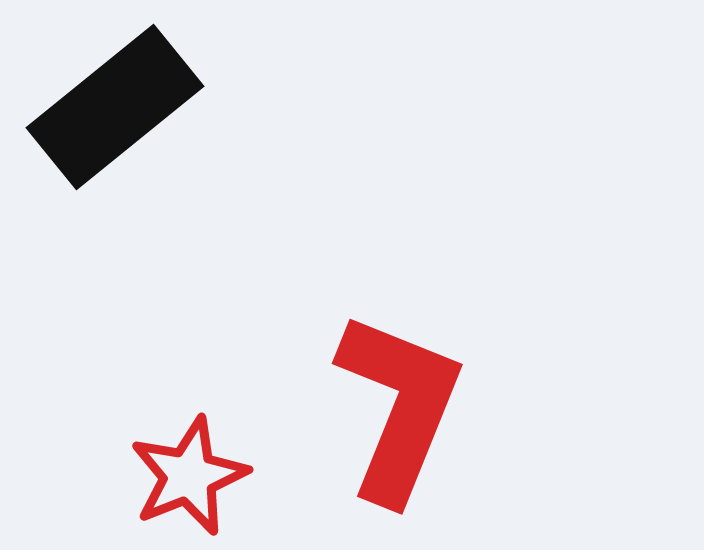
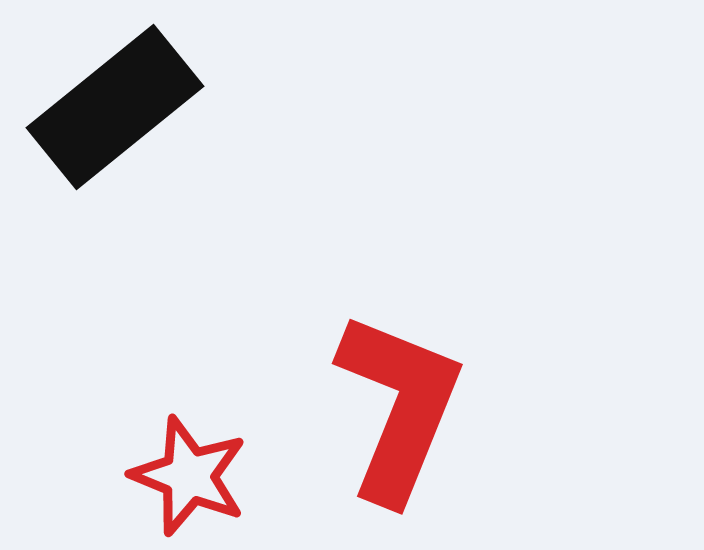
red star: rotated 28 degrees counterclockwise
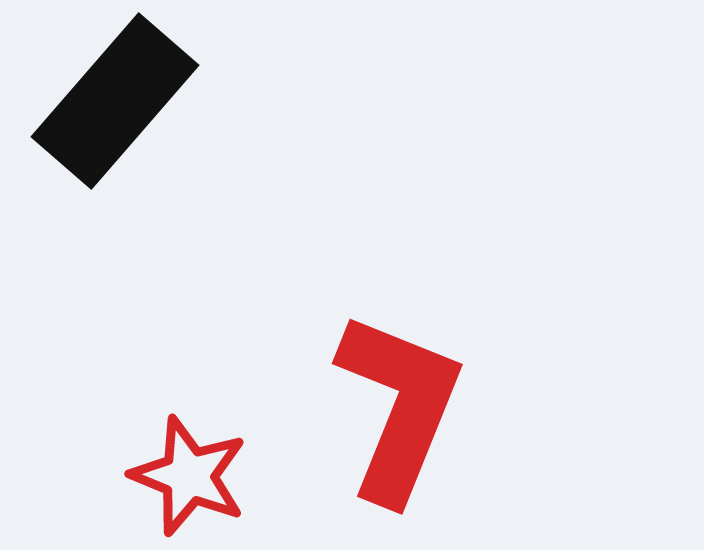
black rectangle: moved 6 px up; rotated 10 degrees counterclockwise
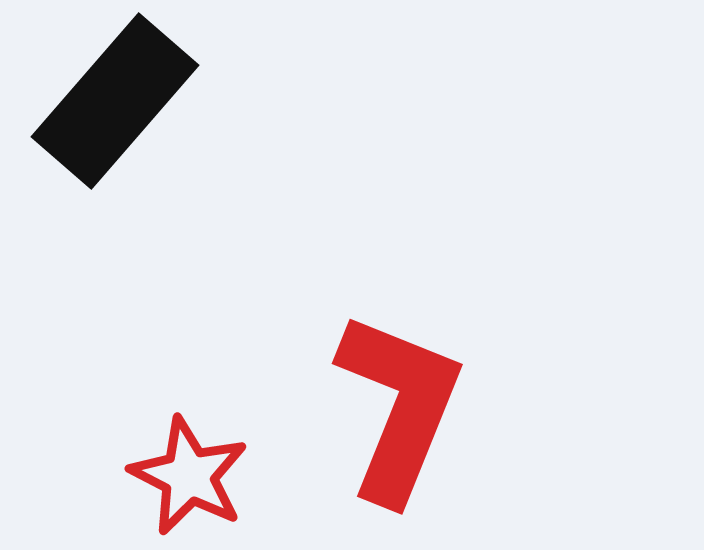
red star: rotated 5 degrees clockwise
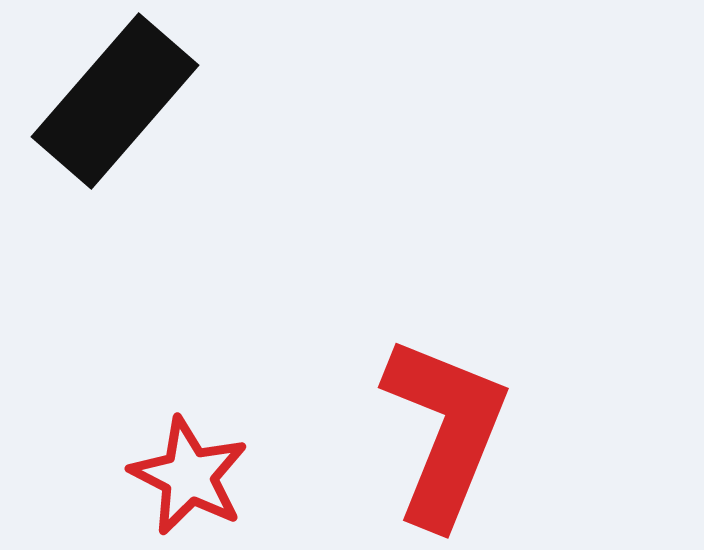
red L-shape: moved 46 px right, 24 px down
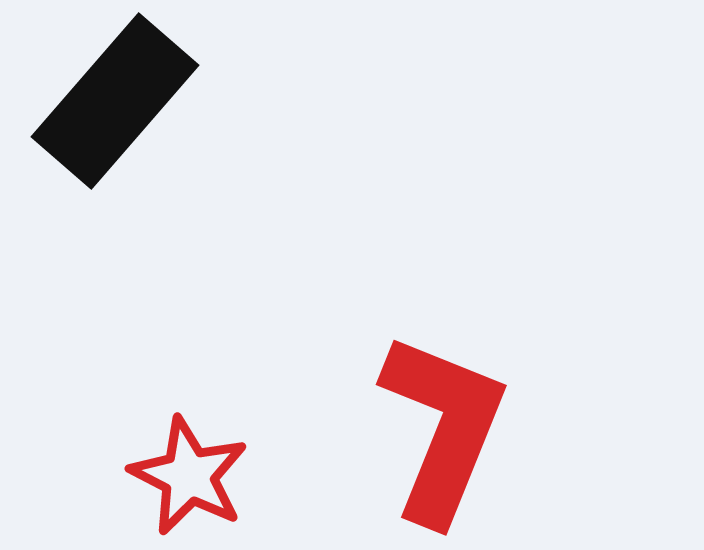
red L-shape: moved 2 px left, 3 px up
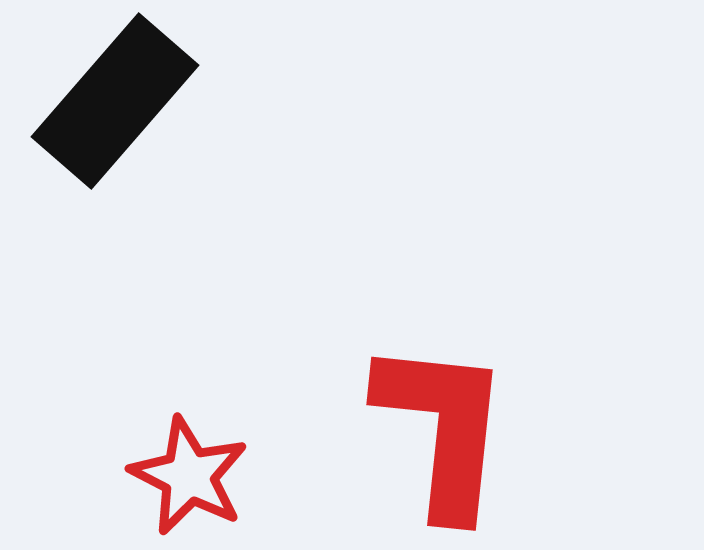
red L-shape: rotated 16 degrees counterclockwise
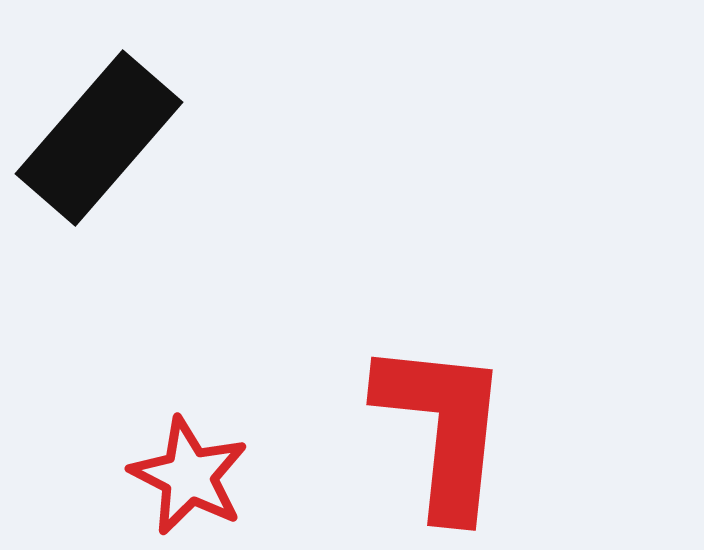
black rectangle: moved 16 px left, 37 px down
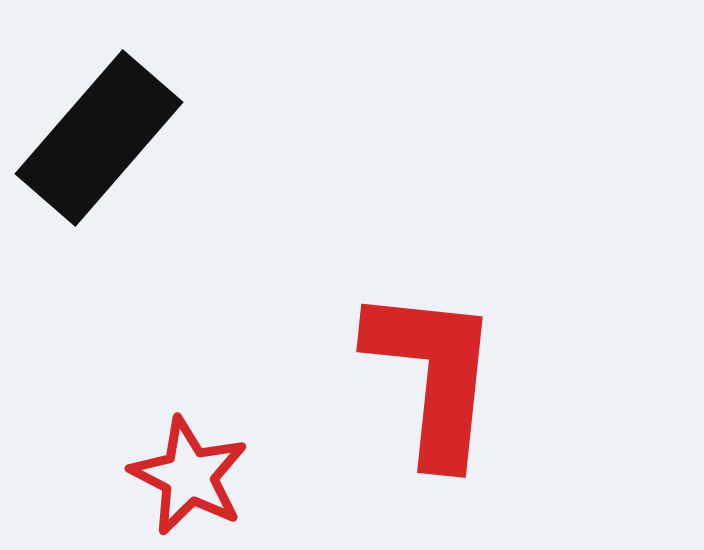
red L-shape: moved 10 px left, 53 px up
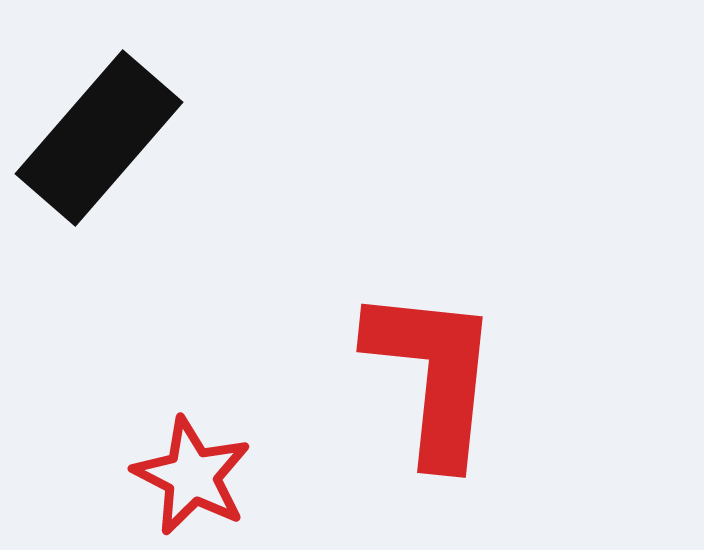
red star: moved 3 px right
